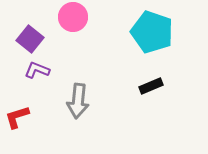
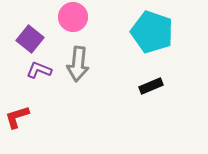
purple L-shape: moved 2 px right
gray arrow: moved 37 px up
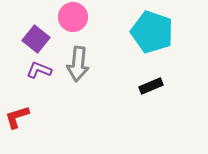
purple square: moved 6 px right
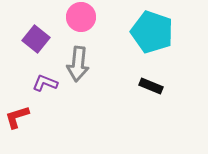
pink circle: moved 8 px right
purple L-shape: moved 6 px right, 13 px down
black rectangle: rotated 45 degrees clockwise
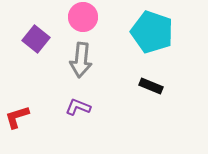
pink circle: moved 2 px right
gray arrow: moved 3 px right, 4 px up
purple L-shape: moved 33 px right, 24 px down
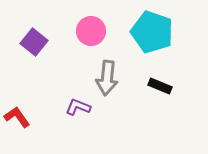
pink circle: moved 8 px right, 14 px down
purple square: moved 2 px left, 3 px down
gray arrow: moved 26 px right, 18 px down
black rectangle: moved 9 px right
red L-shape: rotated 72 degrees clockwise
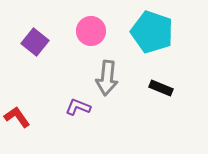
purple square: moved 1 px right
black rectangle: moved 1 px right, 2 px down
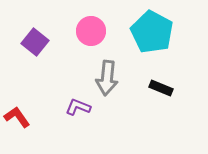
cyan pentagon: rotated 9 degrees clockwise
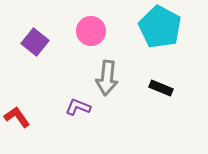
cyan pentagon: moved 8 px right, 5 px up
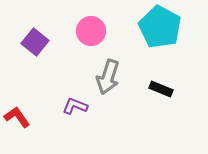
gray arrow: moved 1 px right, 1 px up; rotated 12 degrees clockwise
black rectangle: moved 1 px down
purple L-shape: moved 3 px left, 1 px up
